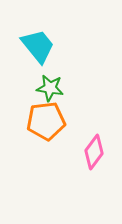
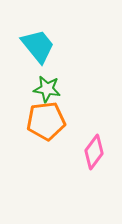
green star: moved 3 px left, 1 px down
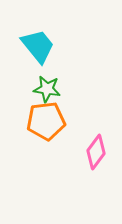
pink diamond: moved 2 px right
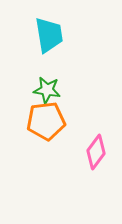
cyan trapezoid: moved 11 px right, 11 px up; rotated 30 degrees clockwise
green star: moved 1 px down
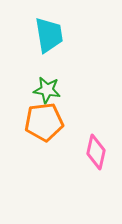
orange pentagon: moved 2 px left, 1 px down
pink diamond: rotated 24 degrees counterclockwise
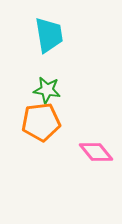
orange pentagon: moved 3 px left
pink diamond: rotated 52 degrees counterclockwise
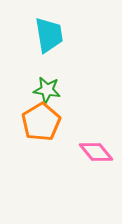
orange pentagon: rotated 24 degrees counterclockwise
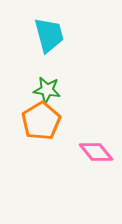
cyan trapezoid: rotated 6 degrees counterclockwise
orange pentagon: moved 1 px up
